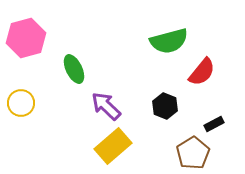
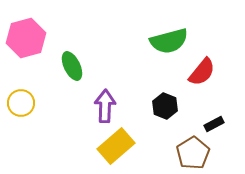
green ellipse: moved 2 px left, 3 px up
purple arrow: moved 1 px left; rotated 48 degrees clockwise
yellow rectangle: moved 3 px right
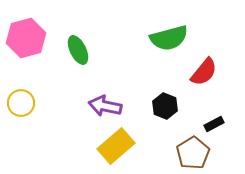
green semicircle: moved 3 px up
green ellipse: moved 6 px right, 16 px up
red semicircle: moved 2 px right
purple arrow: rotated 80 degrees counterclockwise
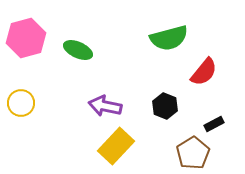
green ellipse: rotated 40 degrees counterclockwise
yellow rectangle: rotated 6 degrees counterclockwise
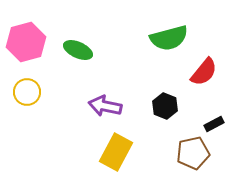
pink hexagon: moved 4 px down
yellow circle: moved 6 px right, 11 px up
yellow rectangle: moved 6 px down; rotated 15 degrees counterclockwise
brown pentagon: rotated 20 degrees clockwise
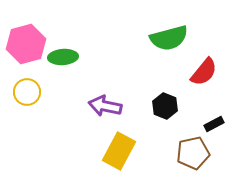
pink hexagon: moved 2 px down
green ellipse: moved 15 px left, 7 px down; rotated 28 degrees counterclockwise
yellow rectangle: moved 3 px right, 1 px up
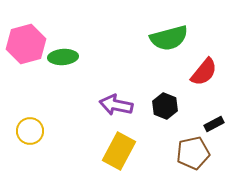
yellow circle: moved 3 px right, 39 px down
purple arrow: moved 11 px right, 1 px up
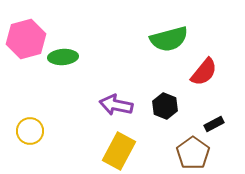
green semicircle: moved 1 px down
pink hexagon: moved 5 px up
brown pentagon: rotated 24 degrees counterclockwise
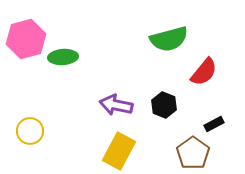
black hexagon: moved 1 px left, 1 px up
